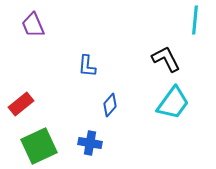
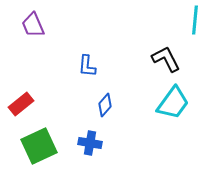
blue diamond: moved 5 px left
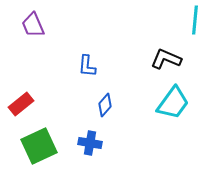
black L-shape: rotated 40 degrees counterclockwise
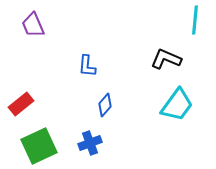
cyan trapezoid: moved 4 px right, 2 px down
blue cross: rotated 30 degrees counterclockwise
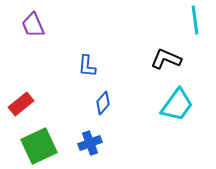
cyan line: rotated 12 degrees counterclockwise
blue diamond: moved 2 px left, 2 px up
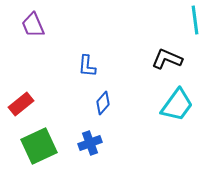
black L-shape: moved 1 px right
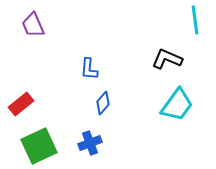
blue L-shape: moved 2 px right, 3 px down
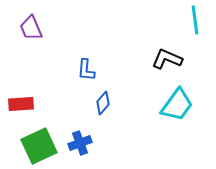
purple trapezoid: moved 2 px left, 3 px down
blue L-shape: moved 3 px left, 1 px down
red rectangle: rotated 35 degrees clockwise
blue cross: moved 10 px left
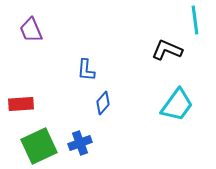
purple trapezoid: moved 2 px down
black L-shape: moved 9 px up
